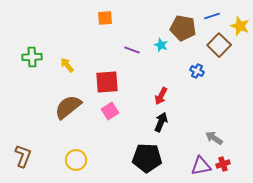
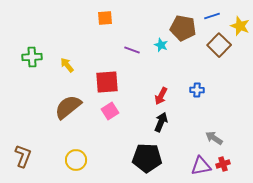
blue cross: moved 19 px down; rotated 24 degrees counterclockwise
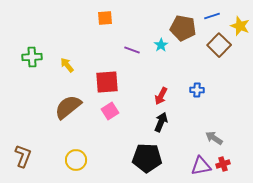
cyan star: rotated 16 degrees clockwise
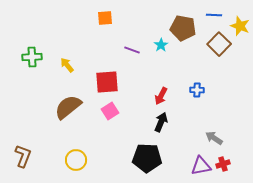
blue line: moved 2 px right, 1 px up; rotated 21 degrees clockwise
brown square: moved 1 px up
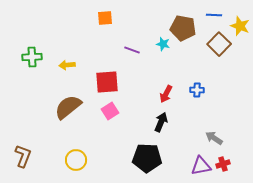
cyan star: moved 2 px right, 1 px up; rotated 24 degrees counterclockwise
yellow arrow: rotated 56 degrees counterclockwise
red arrow: moved 5 px right, 2 px up
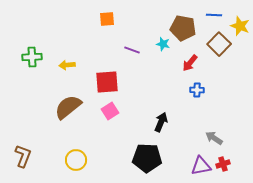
orange square: moved 2 px right, 1 px down
red arrow: moved 24 px right, 31 px up; rotated 12 degrees clockwise
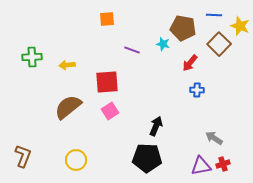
black arrow: moved 5 px left, 4 px down
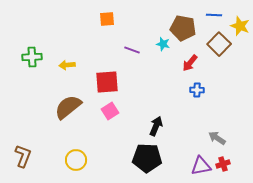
gray arrow: moved 3 px right
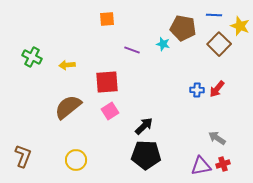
green cross: rotated 30 degrees clockwise
red arrow: moved 27 px right, 26 px down
black arrow: moved 12 px left; rotated 24 degrees clockwise
black pentagon: moved 1 px left, 3 px up
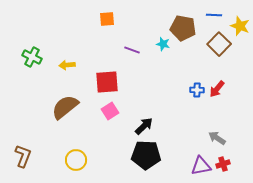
brown semicircle: moved 3 px left
